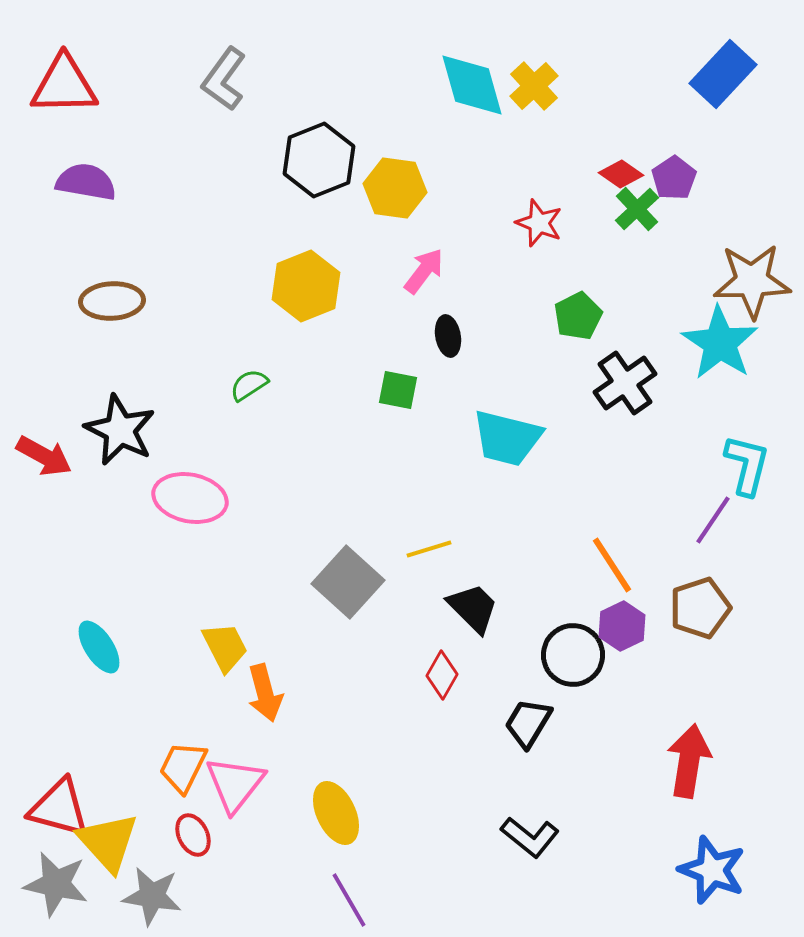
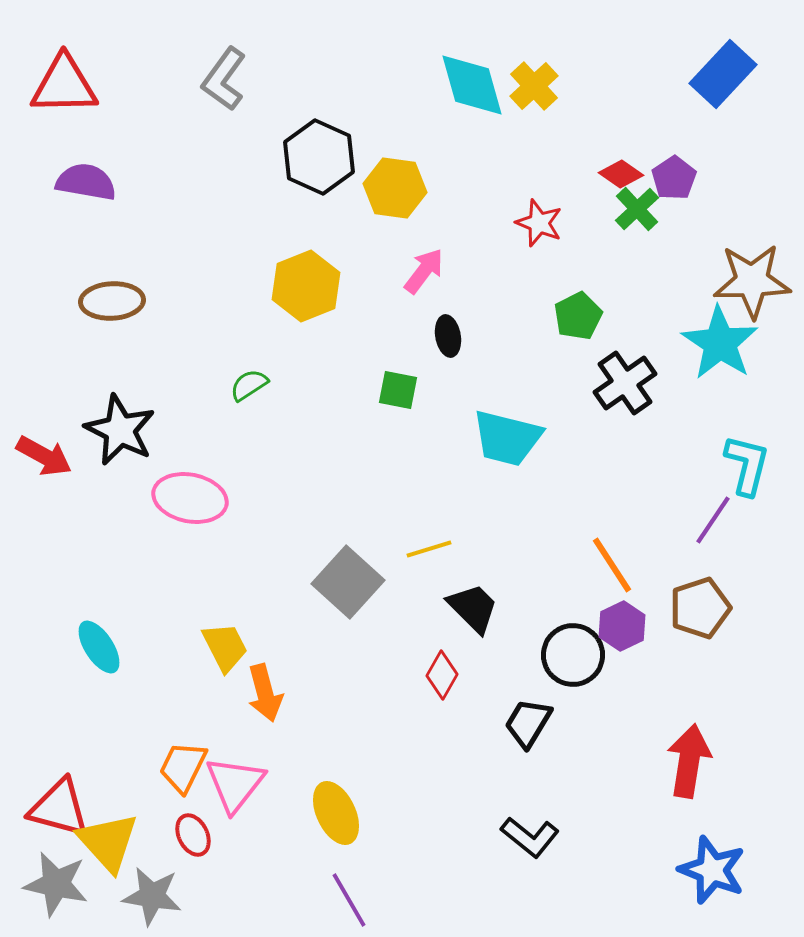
black hexagon at (319, 160): moved 3 px up; rotated 14 degrees counterclockwise
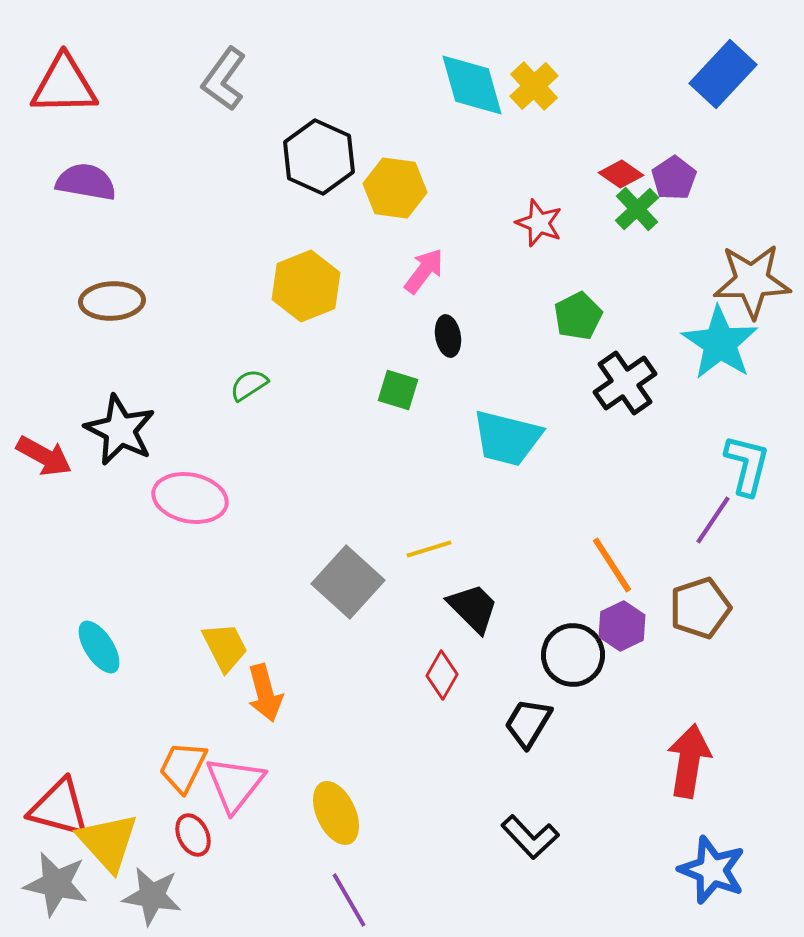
green square at (398, 390): rotated 6 degrees clockwise
black L-shape at (530, 837): rotated 8 degrees clockwise
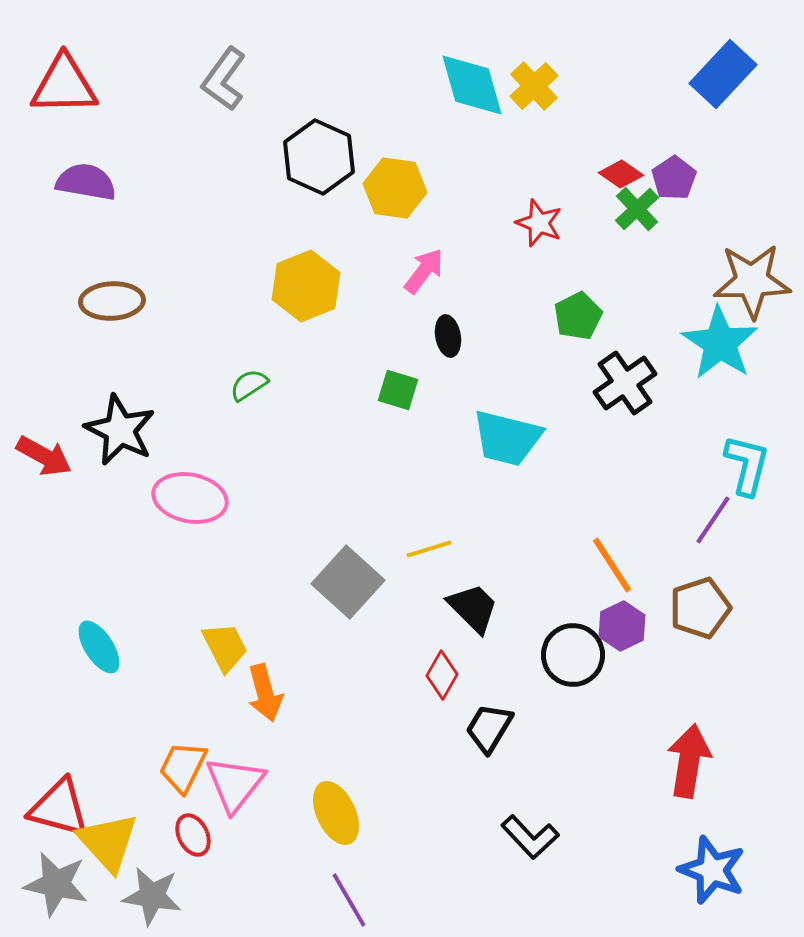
black trapezoid at (528, 723): moved 39 px left, 5 px down
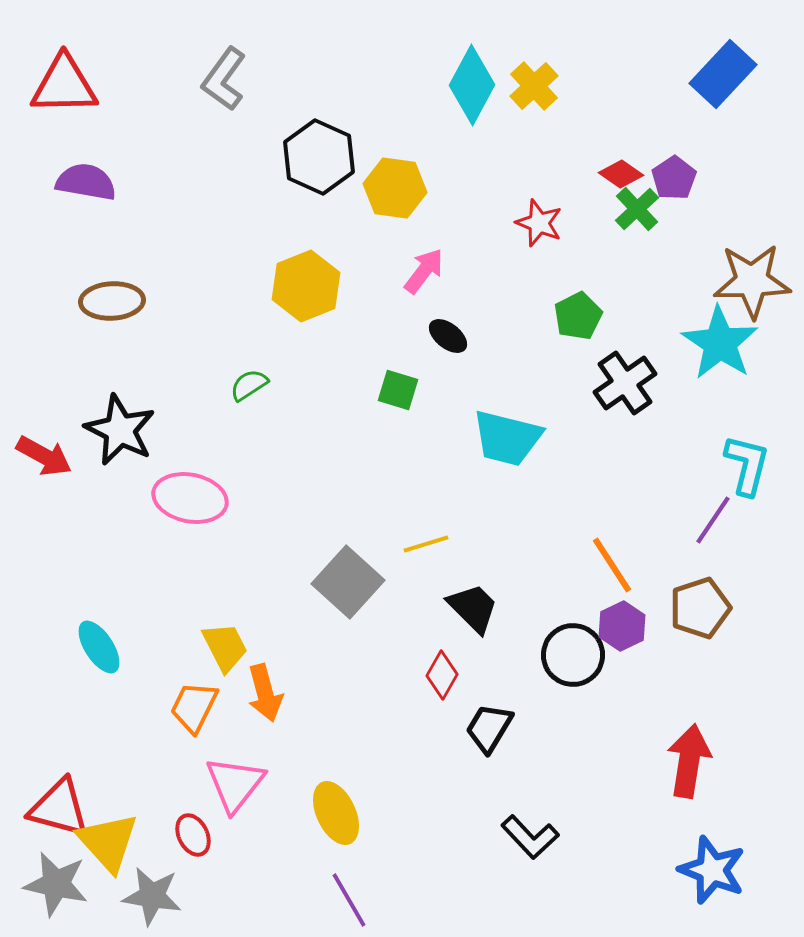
cyan diamond at (472, 85): rotated 44 degrees clockwise
black ellipse at (448, 336): rotated 42 degrees counterclockwise
yellow line at (429, 549): moved 3 px left, 5 px up
orange trapezoid at (183, 767): moved 11 px right, 60 px up
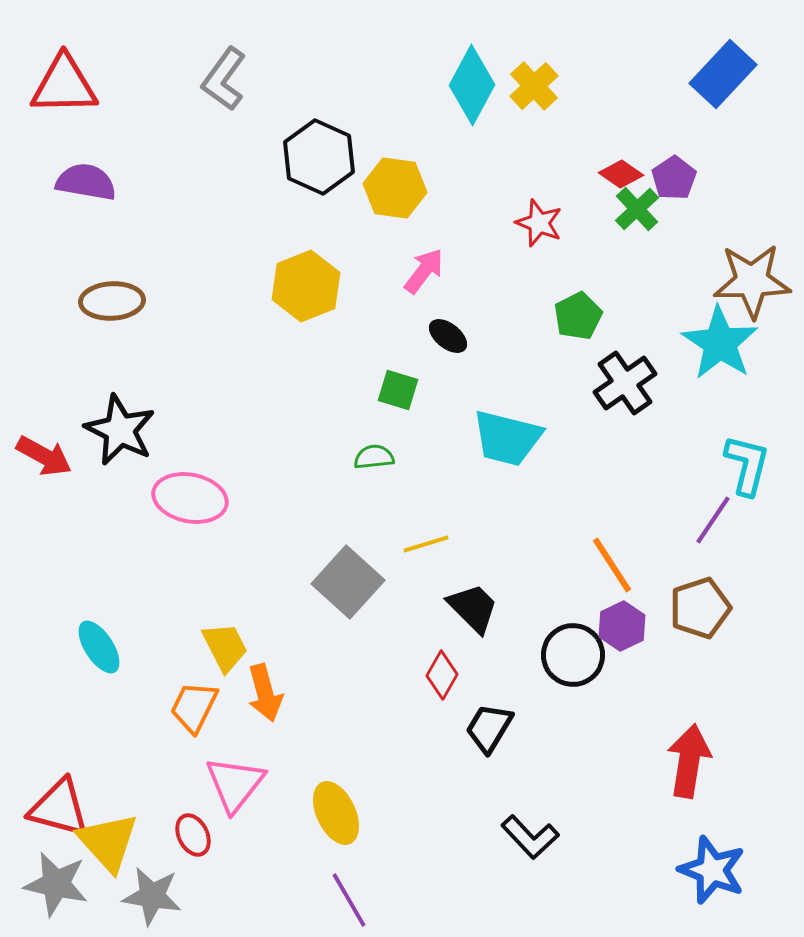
green semicircle at (249, 385): moved 125 px right, 72 px down; rotated 27 degrees clockwise
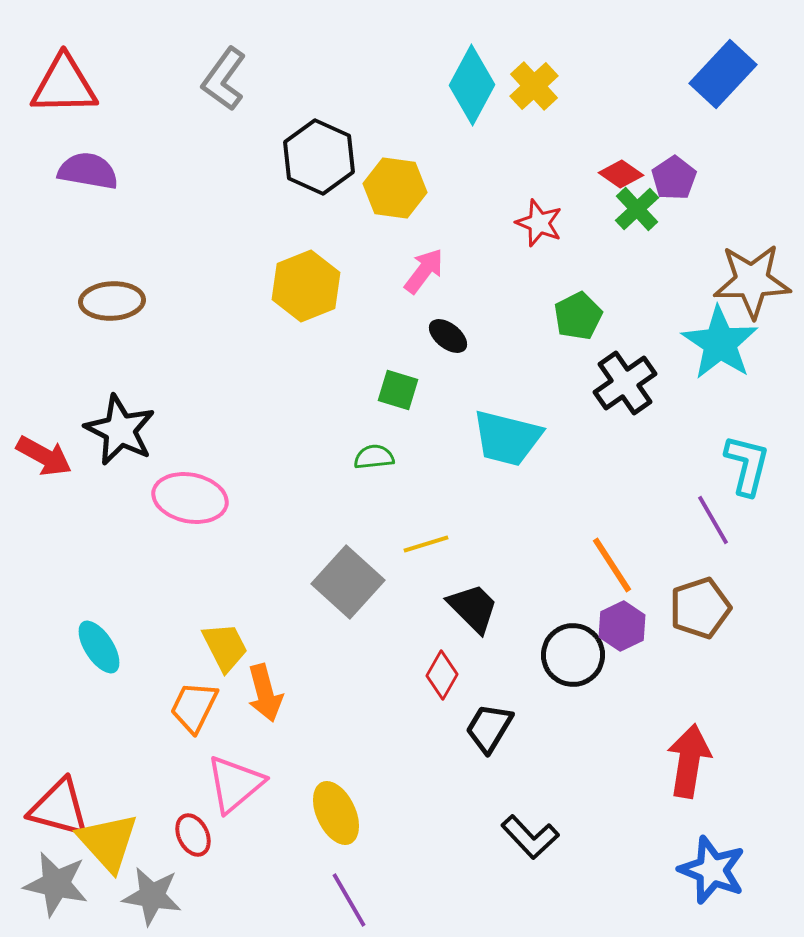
purple semicircle at (86, 182): moved 2 px right, 11 px up
purple line at (713, 520): rotated 64 degrees counterclockwise
pink triangle at (235, 784): rotated 12 degrees clockwise
